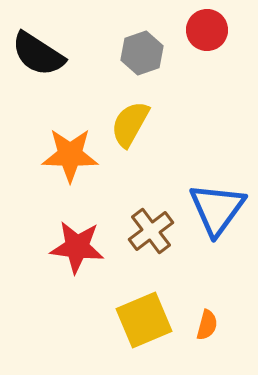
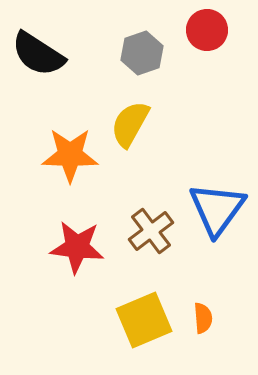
orange semicircle: moved 4 px left, 7 px up; rotated 20 degrees counterclockwise
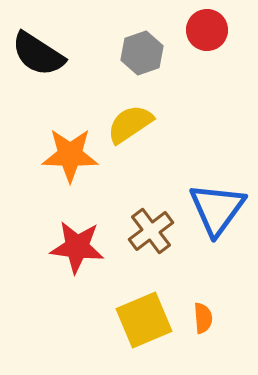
yellow semicircle: rotated 27 degrees clockwise
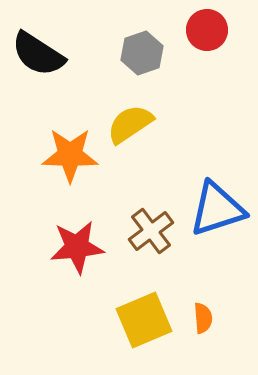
blue triangle: rotated 36 degrees clockwise
red star: rotated 12 degrees counterclockwise
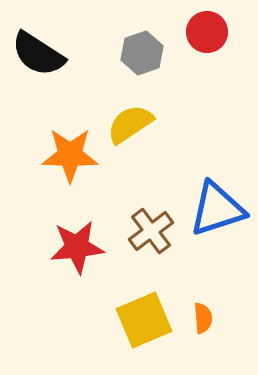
red circle: moved 2 px down
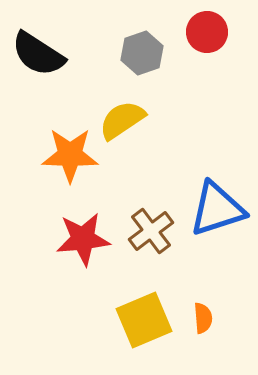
yellow semicircle: moved 8 px left, 4 px up
red star: moved 6 px right, 8 px up
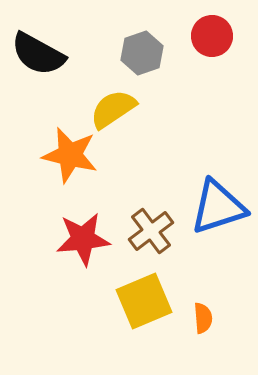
red circle: moved 5 px right, 4 px down
black semicircle: rotated 4 degrees counterclockwise
yellow semicircle: moved 9 px left, 11 px up
orange star: rotated 12 degrees clockwise
blue triangle: moved 1 px right, 2 px up
yellow square: moved 19 px up
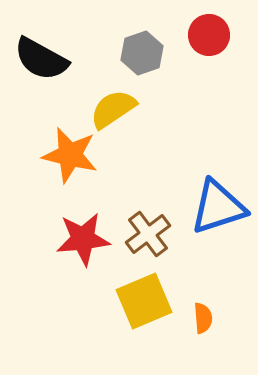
red circle: moved 3 px left, 1 px up
black semicircle: moved 3 px right, 5 px down
brown cross: moved 3 px left, 3 px down
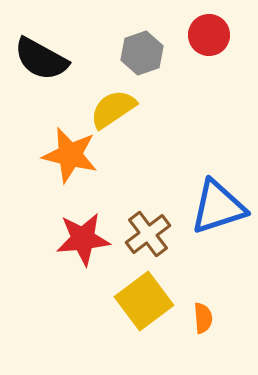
yellow square: rotated 14 degrees counterclockwise
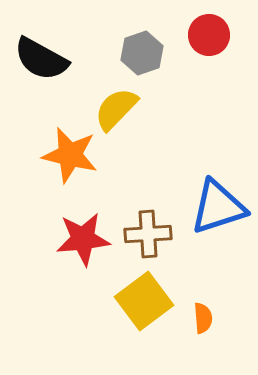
yellow semicircle: moved 3 px right; rotated 12 degrees counterclockwise
brown cross: rotated 33 degrees clockwise
